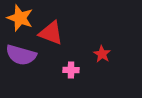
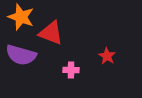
orange star: moved 1 px right, 1 px up
red star: moved 5 px right, 2 px down
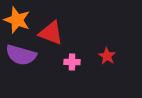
orange star: moved 4 px left, 3 px down
pink cross: moved 1 px right, 8 px up
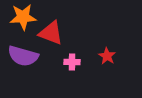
orange star: moved 6 px right, 3 px up; rotated 24 degrees counterclockwise
purple semicircle: moved 2 px right, 1 px down
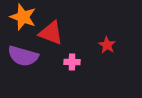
orange star: rotated 24 degrees clockwise
red star: moved 11 px up
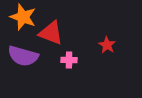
pink cross: moved 3 px left, 2 px up
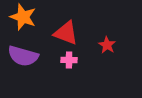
red triangle: moved 15 px right
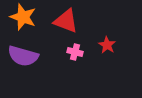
red triangle: moved 12 px up
pink cross: moved 6 px right, 8 px up; rotated 14 degrees clockwise
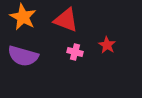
orange star: rotated 8 degrees clockwise
red triangle: moved 1 px up
